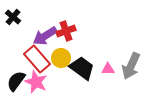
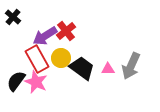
red cross: rotated 18 degrees counterclockwise
red rectangle: rotated 12 degrees clockwise
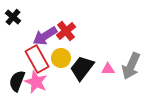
black trapezoid: rotated 88 degrees counterclockwise
black semicircle: moved 1 px right; rotated 15 degrees counterclockwise
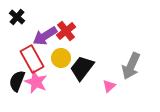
black cross: moved 4 px right
red rectangle: moved 5 px left
pink triangle: moved 1 px right, 17 px down; rotated 40 degrees counterclockwise
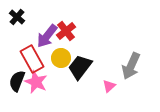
purple arrow: moved 2 px right; rotated 20 degrees counterclockwise
black trapezoid: moved 2 px left, 1 px up
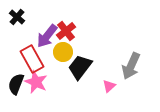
yellow circle: moved 2 px right, 6 px up
black semicircle: moved 1 px left, 3 px down
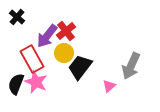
yellow circle: moved 1 px right, 1 px down
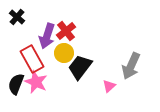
purple arrow: rotated 20 degrees counterclockwise
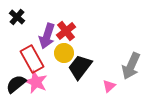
black semicircle: rotated 30 degrees clockwise
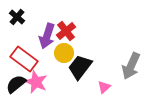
red rectangle: moved 8 px left; rotated 24 degrees counterclockwise
pink triangle: moved 5 px left, 1 px down
